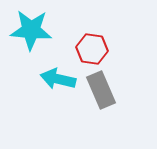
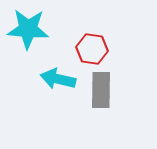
cyan star: moved 3 px left, 1 px up
gray rectangle: rotated 24 degrees clockwise
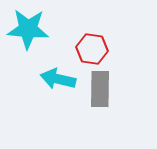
gray rectangle: moved 1 px left, 1 px up
